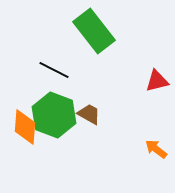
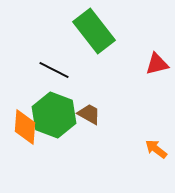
red triangle: moved 17 px up
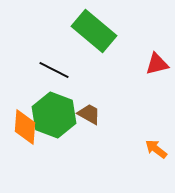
green rectangle: rotated 12 degrees counterclockwise
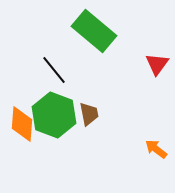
red triangle: rotated 40 degrees counterclockwise
black line: rotated 24 degrees clockwise
brown trapezoid: rotated 50 degrees clockwise
orange diamond: moved 3 px left, 3 px up
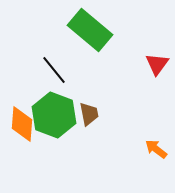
green rectangle: moved 4 px left, 1 px up
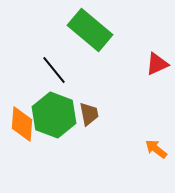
red triangle: rotated 30 degrees clockwise
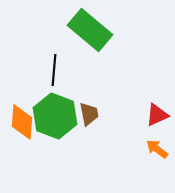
red triangle: moved 51 px down
black line: rotated 44 degrees clockwise
green hexagon: moved 1 px right, 1 px down
orange diamond: moved 2 px up
orange arrow: moved 1 px right
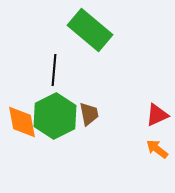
green hexagon: rotated 12 degrees clockwise
orange diamond: rotated 15 degrees counterclockwise
